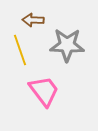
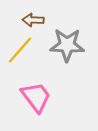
yellow line: rotated 60 degrees clockwise
pink trapezoid: moved 8 px left, 6 px down
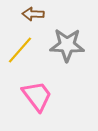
brown arrow: moved 6 px up
pink trapezoid: moved 1 px right, 1 px up
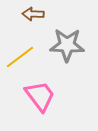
yellow line: moved 7 px down; rotated 12 degrees clockwise
pink trapezoid: moved 3 px right
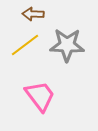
yellow line: moved 5 px right, 12 px up
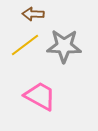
gray star: moved 3 px left, 1 px down
pink trapezoid: rotated 24 degrees counterclockwise
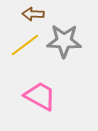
gray star: moved 5 px up
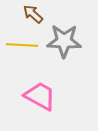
brown arrow: rotated 40 degrees clockwise
yellow line: moved 3 px left; rotated 40 degrees clockwise
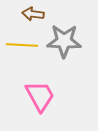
brown arrow: rotated 35 degrees counterclockwise
pink trapezoid: rotated 32 degrees clockwise
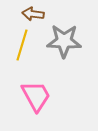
yellow line: rotated 76 degrees counterclockwise
pink trapezoid: moved 4 px left
